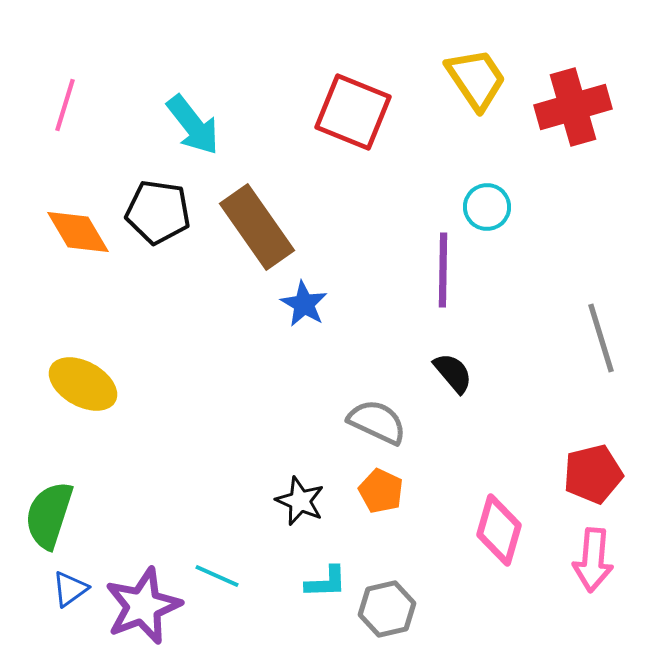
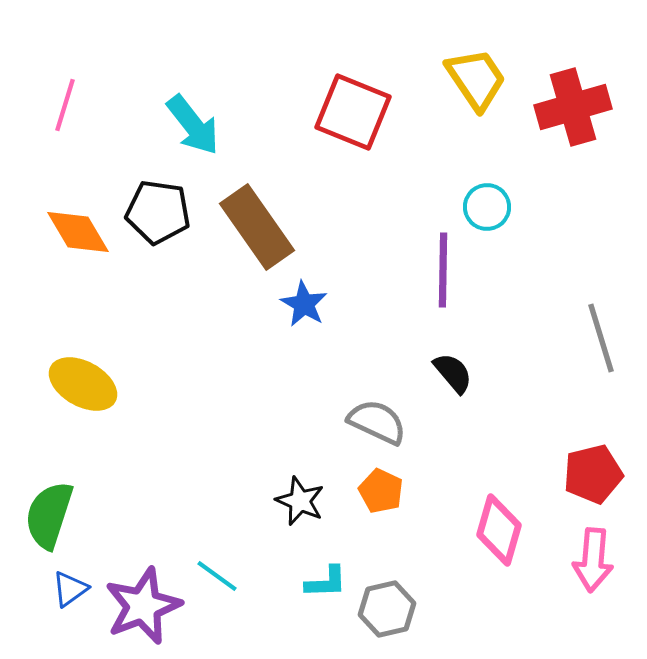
cyan line: rotated 12 degrees clockwise
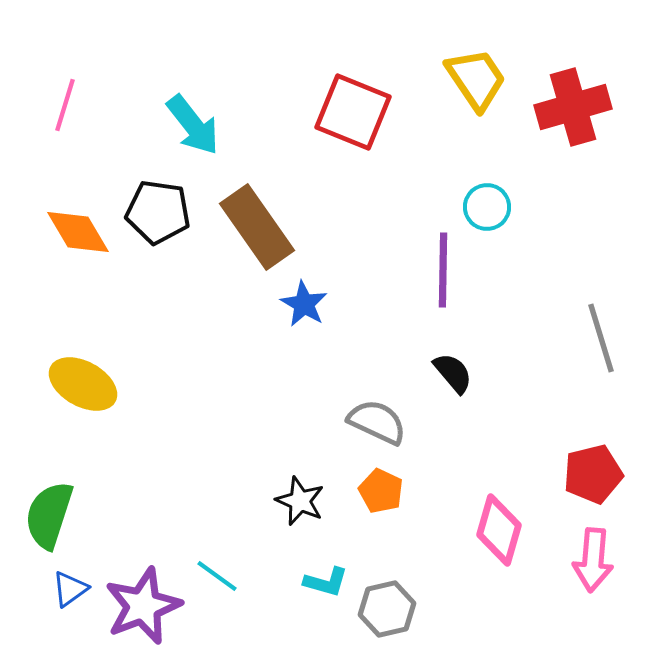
cyan L-shape: rotated 18 degrees clockwise
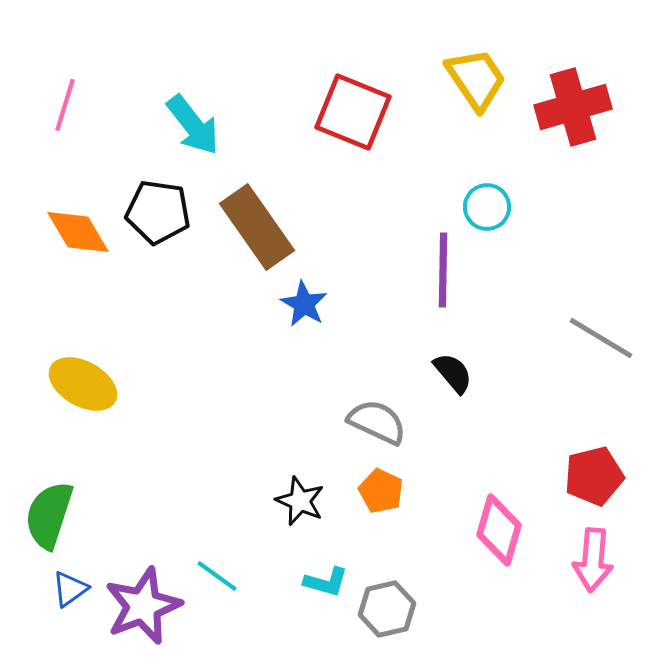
gray line: rotated 42 degrees counterclockwise
red pentagon: moved 1 px right, 2 px down
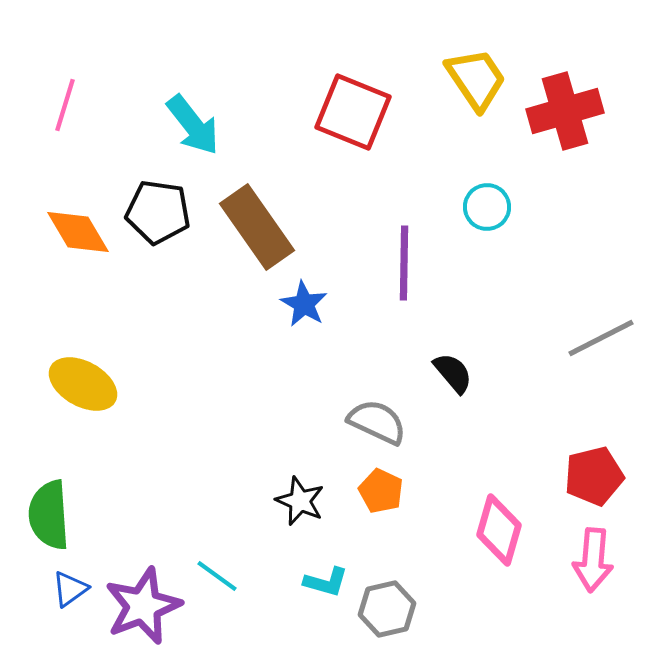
red cross: moved 8 px left, 4 px down
purple line: moved 39 px left, 7 px up
gray line: rotated 58 degrees counterclockwise
green semicircle: rotated 22 degrees counterclockwise
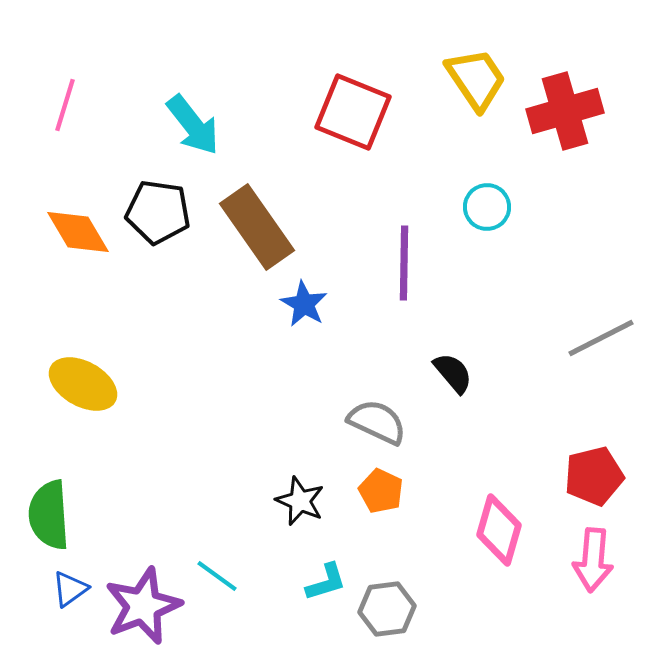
cyan L-shape: rotated 33 degrees counterclockwise
gray hexagon: rotated 6 degrees clockwise
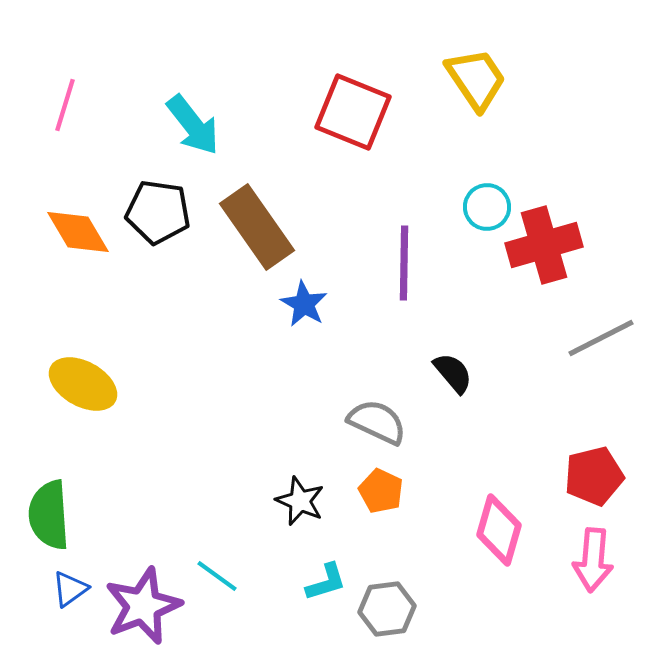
red cross: moved 21 px left, 134 px down
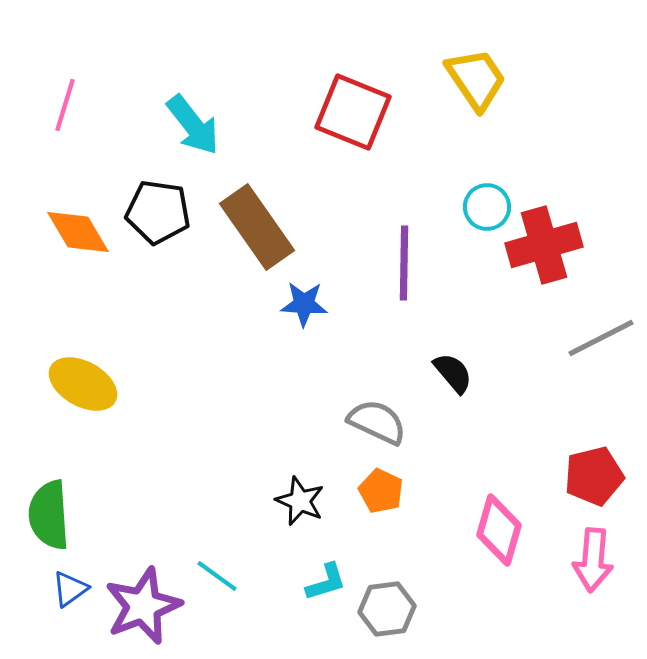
blue star: rotated 27 degrees counterclockwise
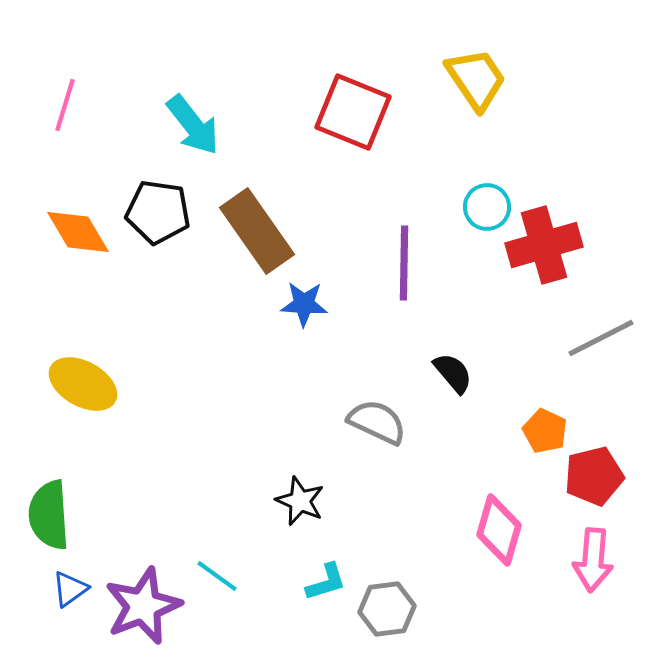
brown rectangle: moved 4 px down
orange pentagon: moved 164 px right, 60 px up
